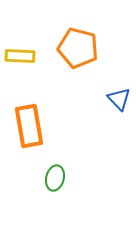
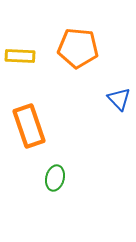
orange pentagon: rotated 9 degrees counterclockwise
orange rectangle: rotated 9 degrees counterclockwise
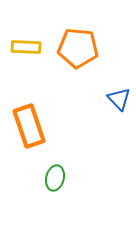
yellow rectangle: moved 6 px right, 9 px up
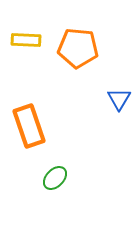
yellow rectangle: moved 7 px up
blue triangle: rotated 15 degrees clockwise
green ellipse: rotated 30 degrees clockwise
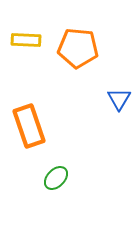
green ellipse: moved 1 px right
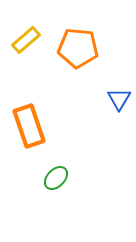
yellow rectangle: rotated 44 degrees counterclockwise
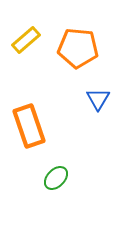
blue triangle: moved 21 px left
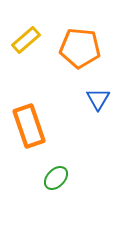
orange pentagon: moved 2 px right
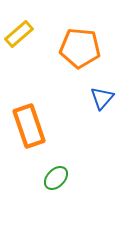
yellow rectangle: moved 7 px left, 6 px up
blue triangle: moved 4 px right, 1 px up; rotated 10 degrees clockwise
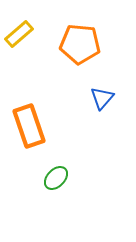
orange pentagon: moved 4 px up
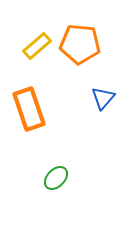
yellow rectangle: moved 18 px right, 12 px down
blue triangle: moved 1 px right
orange rectangle: moved 17 px up
